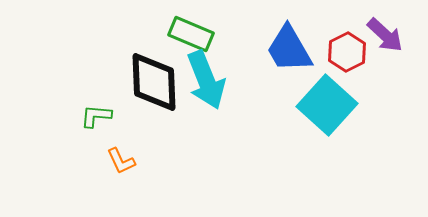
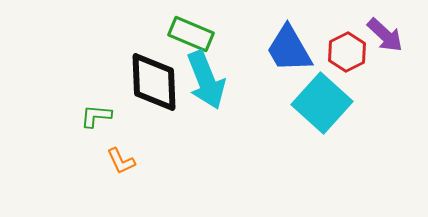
cyan square: moved 5 px left, 2 px up
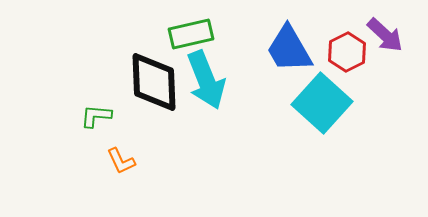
green rectangle: rotated 36 degrees counterclockwise
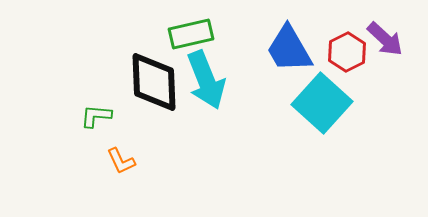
purple arrow: moved 4 px down
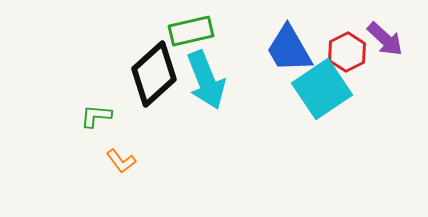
green rectangle: moved 3 px up
black diamond: moved 8 px up; rotated 50 degrees clockwise
cyan square: moved 14 px up; rotated 14 degrees clockwise
orange L-shape: rotated 12 degrees counterclockwise
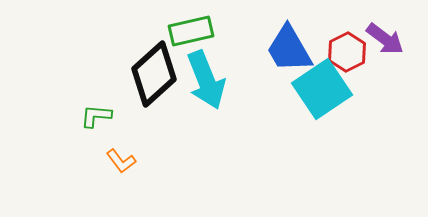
purple arrow: rotated 6 degrees counterclockwise
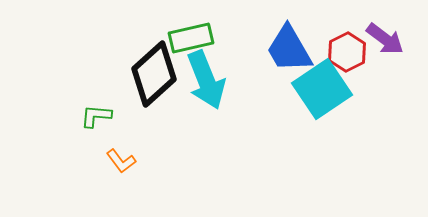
green rectangle: moved 7 px down
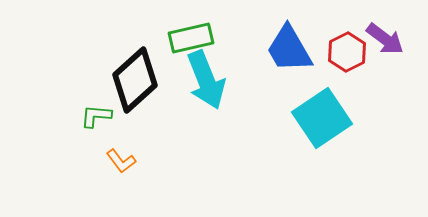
black diamond: moved 19 px left, 6 px down
cyan square: moved 29 px down
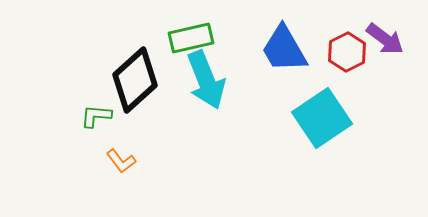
blue trapezoid: moved 5 px left
